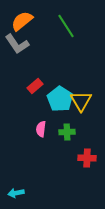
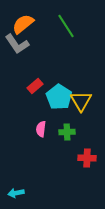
orange semicircle: moved 1 px right, 3 px down
cyan pentagon: moved 1 px left, 2 px up
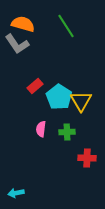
orange semicircle: rotated 55 degrees clockwise
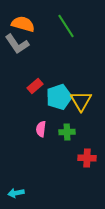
cyan pentagon: rotated 20 degrees clockwise
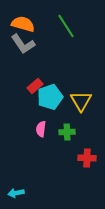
gray L-shape: moved 6 px right
cyan pentagon: moved 9 px left
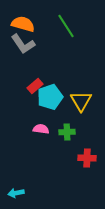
pink semicircle: rotated 91 degrees clockwise
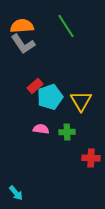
orange semicircle: moved 1 px left, 2 px down; rotated 20 degrees counterclockwise
red cross: moved 4 px right
cyan arrow: rotated 119 degrees counterclockwise
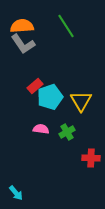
green cross: rotated 28 degrees counterclockwise
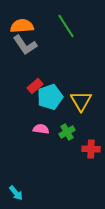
gray L-shape: moved 2 px right, 1 px down
red cross: moved 9 px up
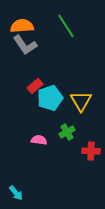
cyan pentagon: moved 1 px down
pink semicircle: moved 2 px left, 11 px down
red cross: moved 2 px down
